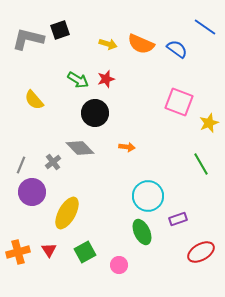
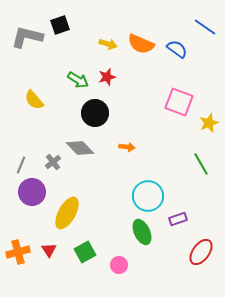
black square: moved 5 px up
gray L-shape: moved 1 px left, 2 px up
red star: moved 1 px right, 2 px up
red ellipse: rotated 24 degrees counterclockwise
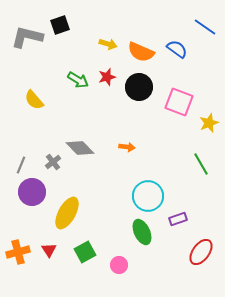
orange semicircle: moved 8 px down
black circle: moved 44 px right, 26 px up
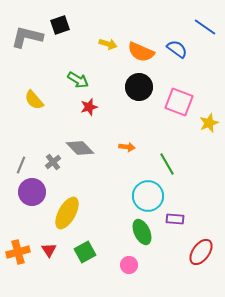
red star: moved 18 px left, 30 px down
green line: moved 34 px left
purple rectangle: moved 3 px left; rotated 24 degrees clockwise
pink circle: moved 10 px right
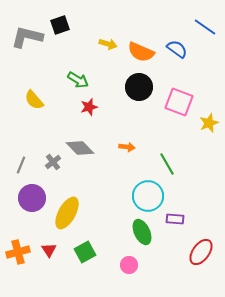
purple circle: moved 6 px down
